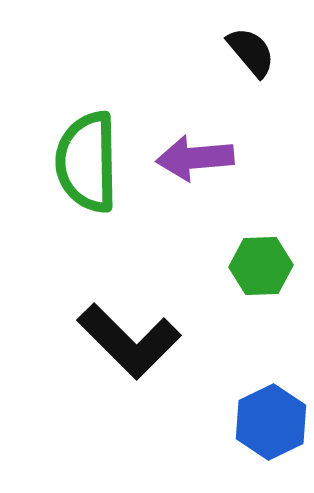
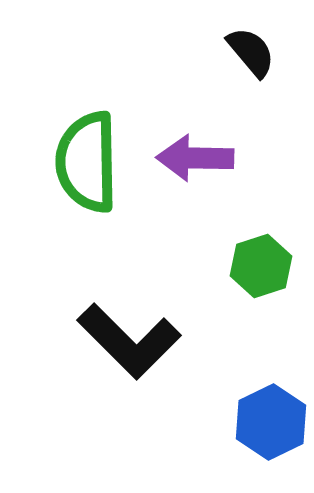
purple arrow: rotated 6 degrees clockwise
green hexagon: rotated 16 degrees counterclockwise
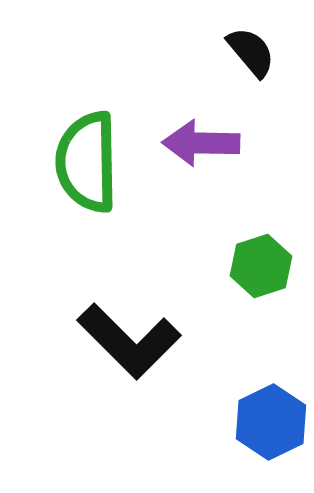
purple arrow: moved 6 px right, 15 px up
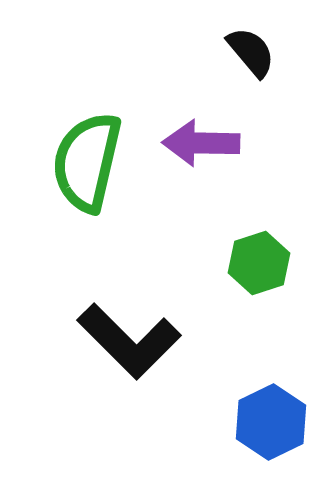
green semicircle: rotated 14 degrees clockwise
green hexagon: moved 2 px left, 3 px up
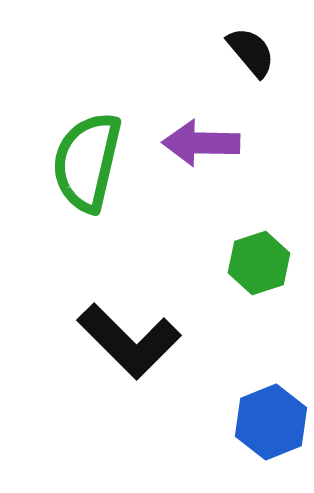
blue hexagon: rotated 4 degrees clockwise
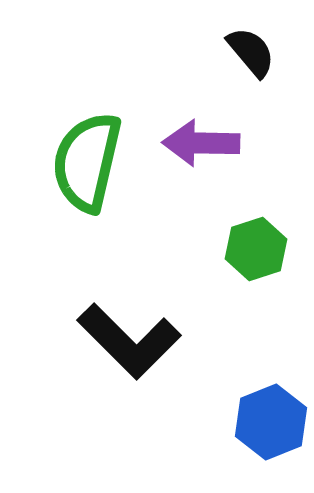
green hexagon: moved 3 px left, 14 px up
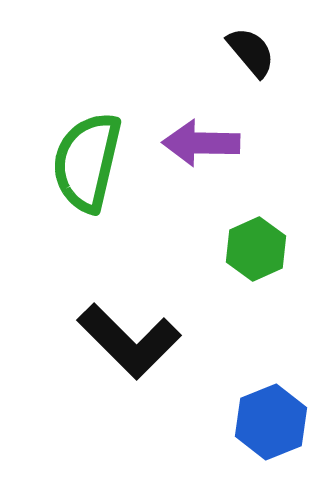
green hexagon: rotated 6 degrees counterclockwise
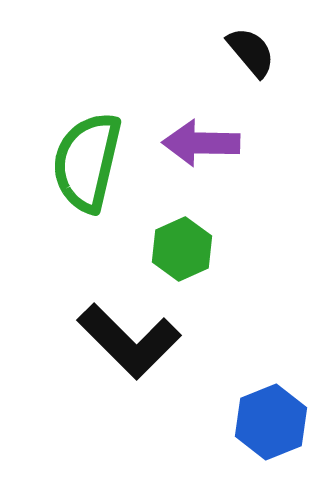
green hexagon: moved 74 px left
